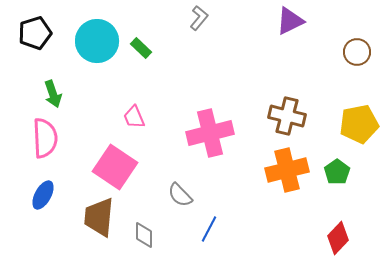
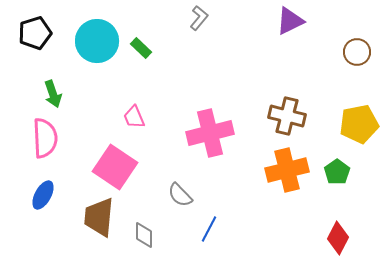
red diamond: rotated 16 degrees counterclockwise
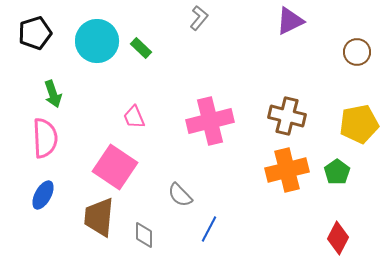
pink cross: moved 12 px up
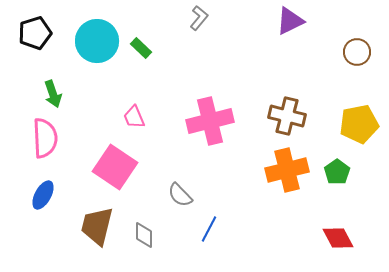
brown trapezoid: moved 2 px left, 9 px down; rotated 9 degrees clockwise
red diamond: rotated 56 degrees counterclockwise
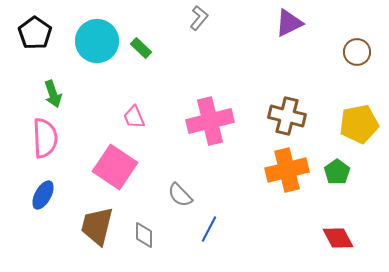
purple triangle: moved 1 px left, 2 px down
black pentagon: rotated 20 degrees counterclockwise
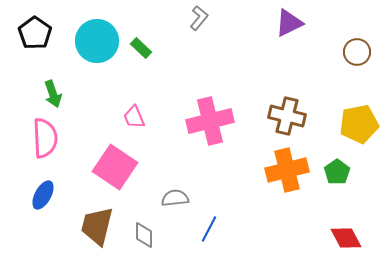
gray semicircle: moved 5 px left, 3 px down; rotated 128 degrees clockwise
red diamond: moved 8 px right
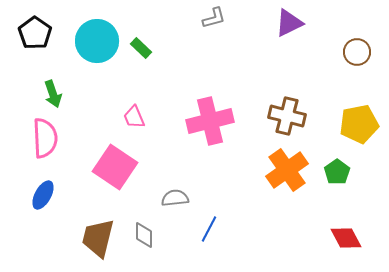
gray L-shape: moved 15 px right; rotated 35 degrees clockwise
orange cross: rotated 21 degrees counterclockwise
brown trapezoid: moved 1 px right, 12 px down
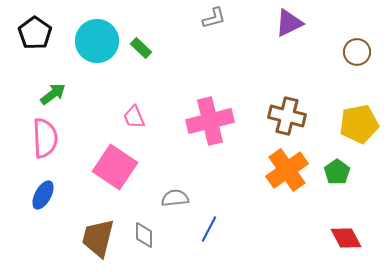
green arrow: rotated 108 degrees counterclockwise
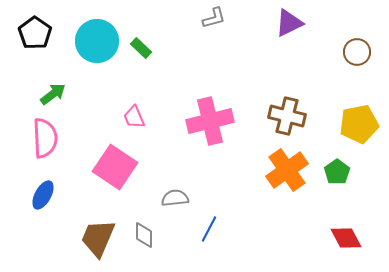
brown trapezoid: rotated 9 degrees clockwise
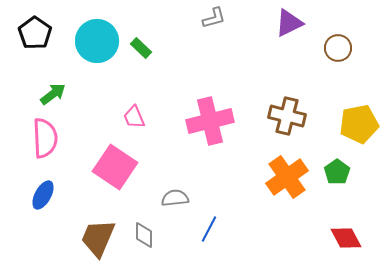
brown circle: moved 19 px left, 4 px up
orange cross: moved 7 px down
